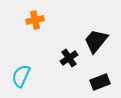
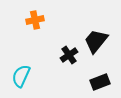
black cross: moved 3 px up
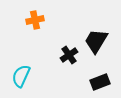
black trapezoid: rotated 8 degrees counterclockwise
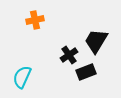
cyan semicircle: moved 1 px right, 1 px down
black rectangle: moved 14 px left, 10 px up
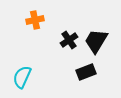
black cross: moved 15 px up
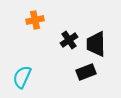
black trapezoid: moved 3 px down; rotated 32 degrees counterclockwise
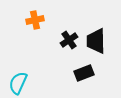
black trapezoid: moved 3 px up
black rectangle: moved 2 px left, 1 px down
cyan semicircle: moved 4 px left, 6 px down
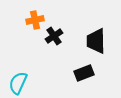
black cross: moved 15 px left, 4 px up
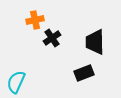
black cross: moved 2 px left, 2 px down
black trapezoid: moved 1 px left, 1 px down
cyan semicircle: moved 2 px left, 1 px up
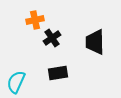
black rectangle: moved 26 px left; rotated 12 degrees clockwise
